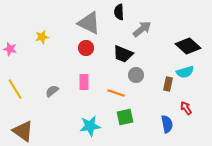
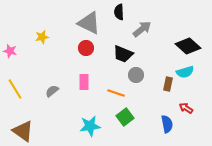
pink star: moved 2 px down
red arrow: rotated 24 degrees counterclockwise
green square: rotated 24 degrees counterclockwise
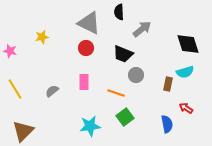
black diamond: moved 2 px up; rotated 30 degrees clockwise
brown triangle: rotated 40 degrees clockwise
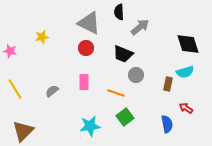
gray arrow: moved 2 px left, 2 px up
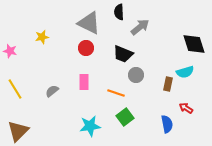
black diamond: moved 6 px right
brown triangle: moved 5 px left
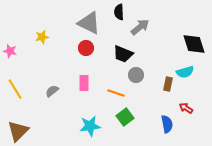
pink rectangle: moved 1 px down
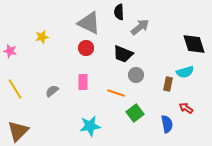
pink rectangle: moved 1 px left, 1 px up
green square: moved 10 px right, 4 px up
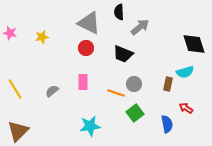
pink star: moved 18 px up
gray circle: moved 2 px left, 9 px down
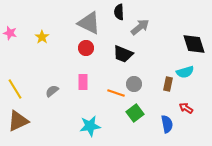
yellow star: rotated 24 degrees counterclockwise
brown triangle: moved 10 px up; rotated 20 degrees clockwise
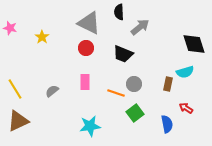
pink star: moved 5 px up
pink rectangle: moved 2 px right
